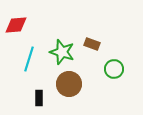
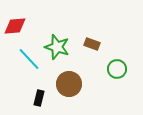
red diamond: moved 1 px left, 1 px down
green star: moved 5 px left, 5 px up
cyan line: rotated 60 degrees counterclockwise
green circle: moved 3 px right
black rectangle: rotated 14 degrees clockwise
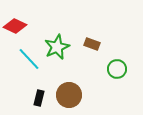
red diamond: rotated 30 degrees clockwise
green star: rotated 30 degrees clockwise
brown circle: moved 11 px down
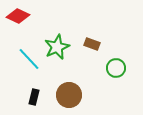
red diamond: moved 3 px right, 10 px up
green circle: moved 1 px left, 1 px up
black rectangle: moved 5 px left, 1 px up
